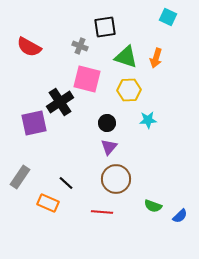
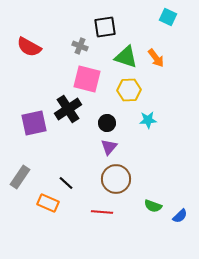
orange arrow: rotated 54 degrees counterclockwise
black cross: moved 8 px right, 7 px down
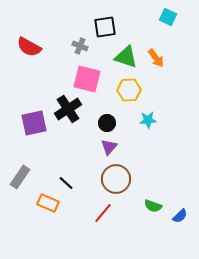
red line: moved 1 px right, 1 px down; rotated 55 degrees counterclockwise
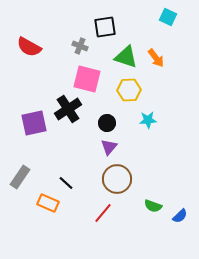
brown circle: moved 1 px right
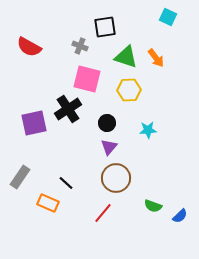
cyan star: moved 10 px down
brown circle: moved 1 px left, 1 px up
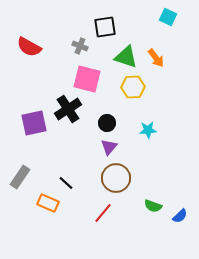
yellow hexagon: moved 4 px right, 3 px up
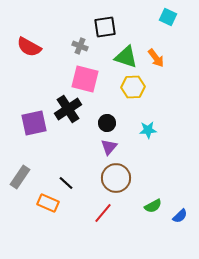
pink square: moved 2 px left
green semicircle: rotated 48 degrees counterclockwise
